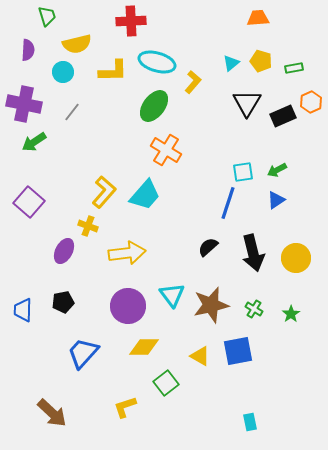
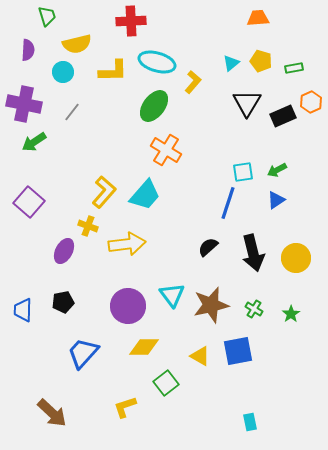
yellow arrow at (127, 253): moved 9 px up
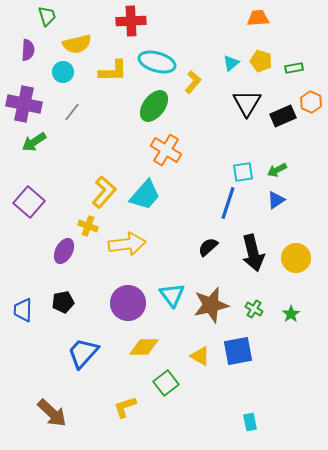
orange hexagon at (311, 102): rotated 10 degrees counterclockwise
purple circle at (128, 306): moved 3 px up
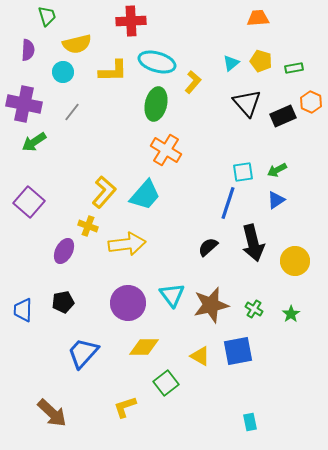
black triangle at (247, 103): rotated 12 degrees counterclockwise
green ellipse at (154, 106): moved 2 px right, 2 px up; rotated 24 degrees counterclockwise
black arrow at (253, 253): moved 10 px up
yellow circle at (296, 258): moved 1 px left, 3 px down
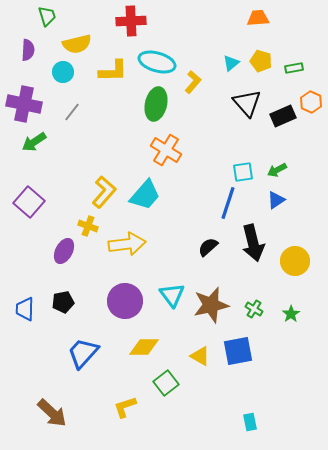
purple circle at (128, 303): moved 3 px left, 2 px up
blue trapezoid at (23, 310): moved 2 px right, 1 px up
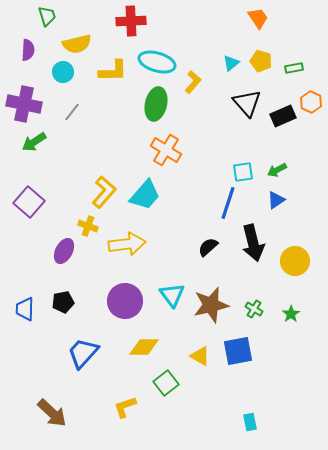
orange trapezoid at (258, 18): rotated 60 degrees clockwise
